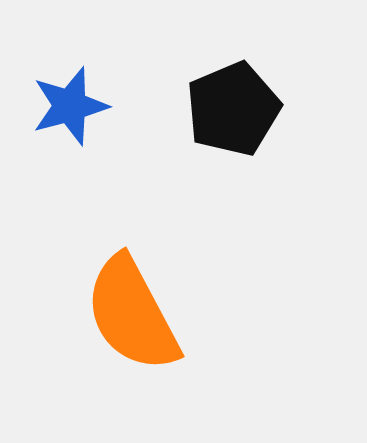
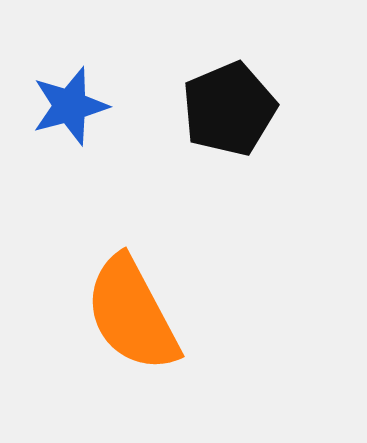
black pentagon: moved 4 px left
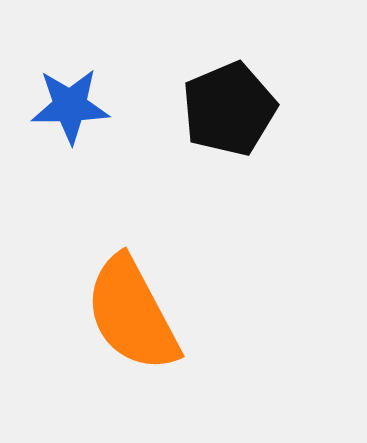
blue star: rotated 14 degrees clockwise
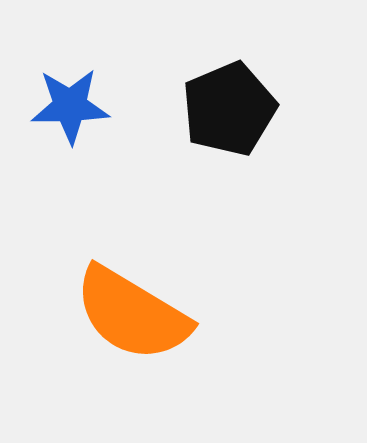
orange semicircle: rotated 31 degrees counterclockwise
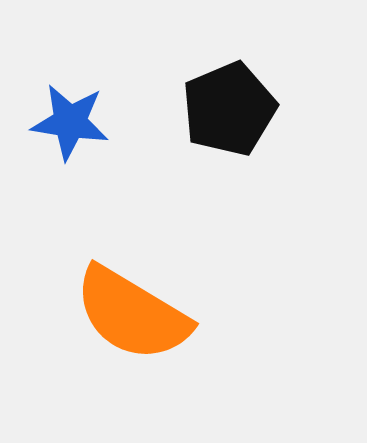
blue star: moved 16 px down; rotated 10 degrees clockwise
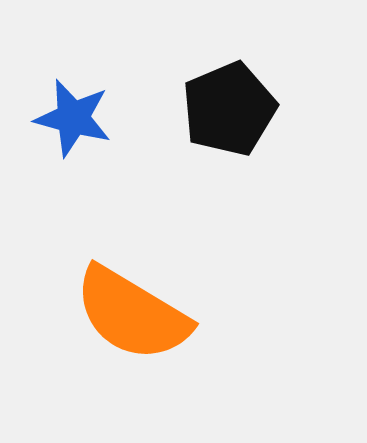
blue star: moved 3 px right, 4 px up; rotated 6 degrees clockwise
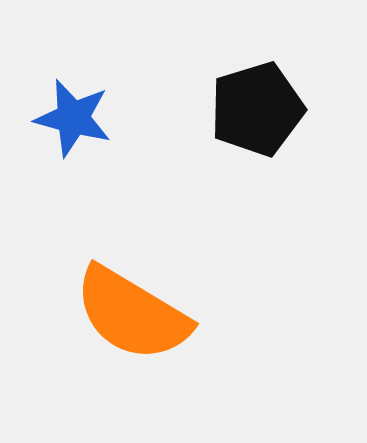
black pentagon: moved 28 px right; rotated 6 degrees clockwise
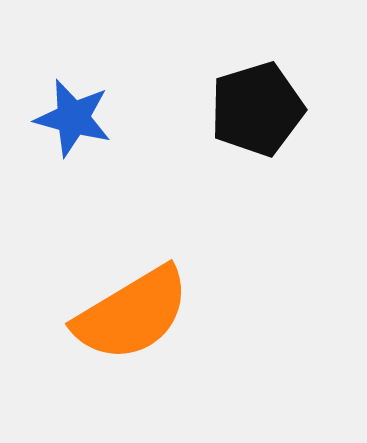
orange semicircle: rotated 62 degrees counterclockwise
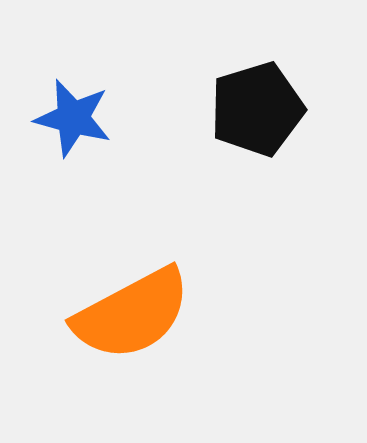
orange semicircle: rotated 3 degrees clockwise
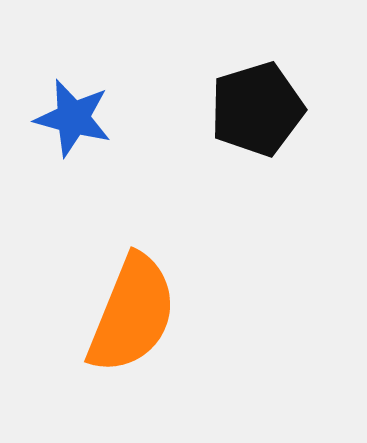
orange semicircle: rotated 40 degrees counterclockwise
